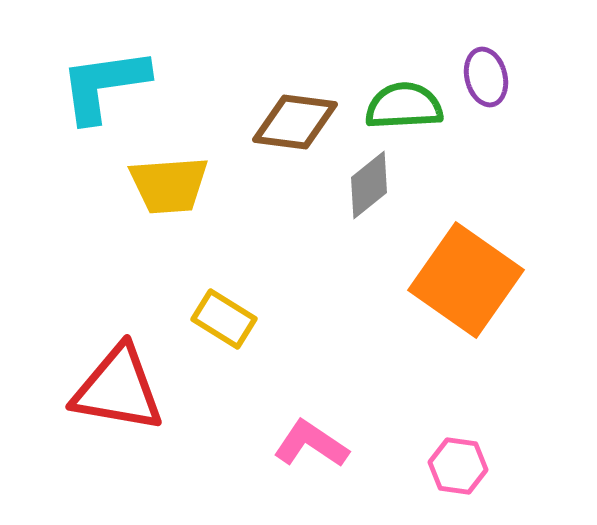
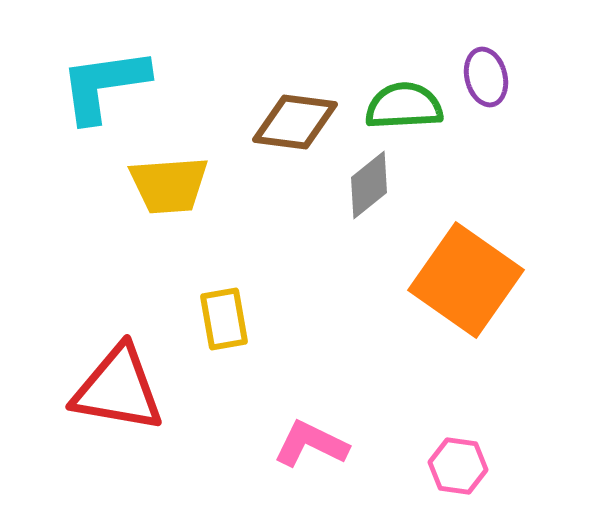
yellow rectangle: rotated 48 degrees clockwise
pink L-shape: rotated 8 degrees counterclockwise
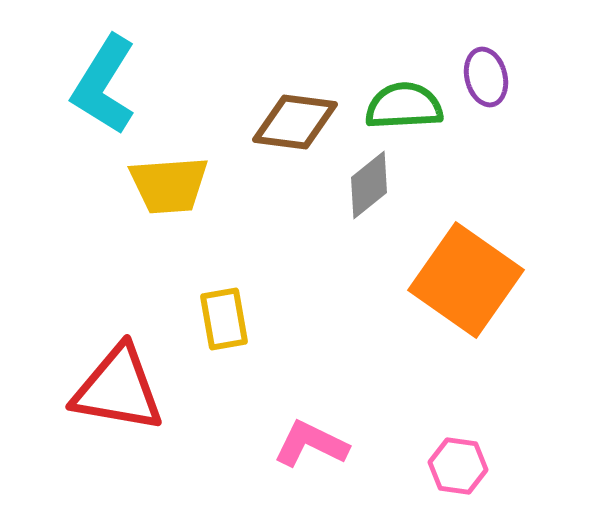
cyan L-shape: rotated 50 degrees counterclockwise
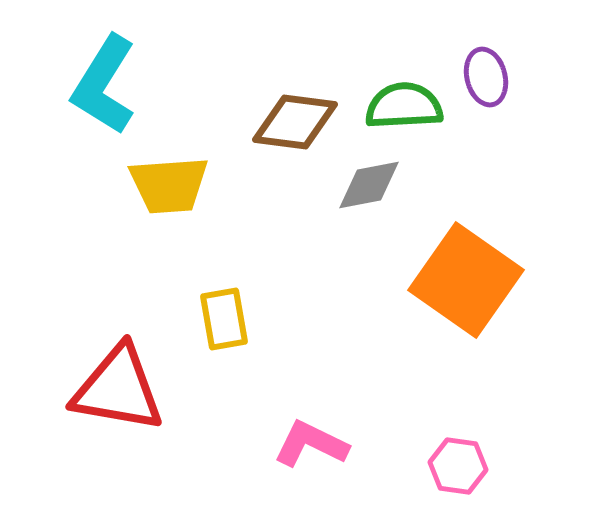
gray diamond: rotated 28 degrees clockwise
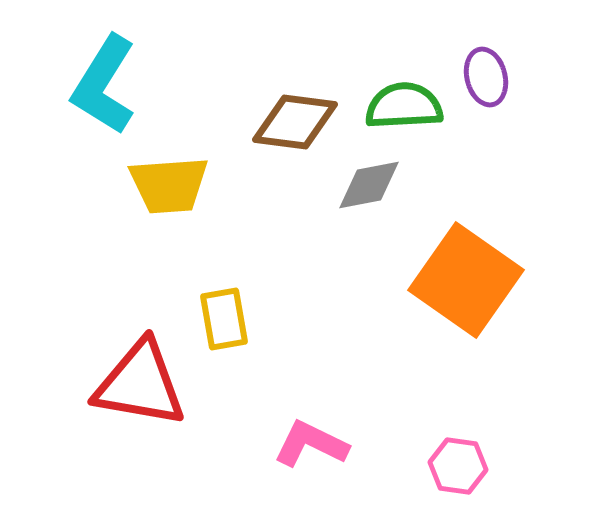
red triangle: moved 22 px right, 5 px up
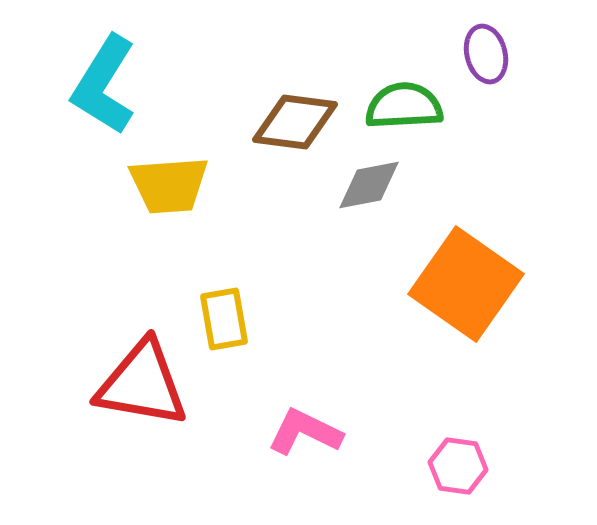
purple ellipse: moved 23 px up
orange square: moved 4 px down
red triangle: moved 2 px right
pink L-shape: moved 6 px left, 12 px up
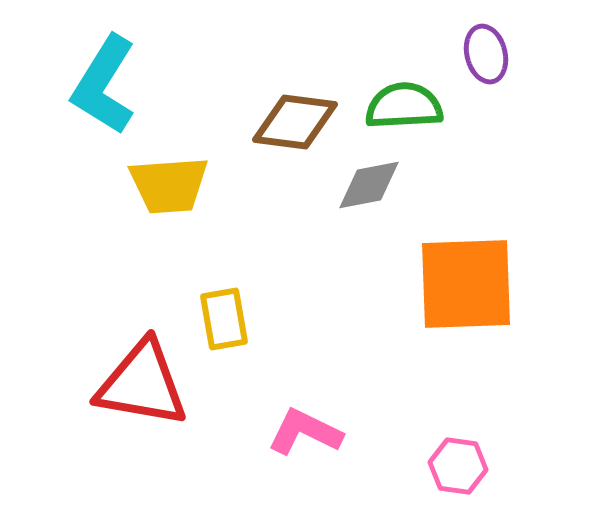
orange square: rotated 37 degrees counterclockwise
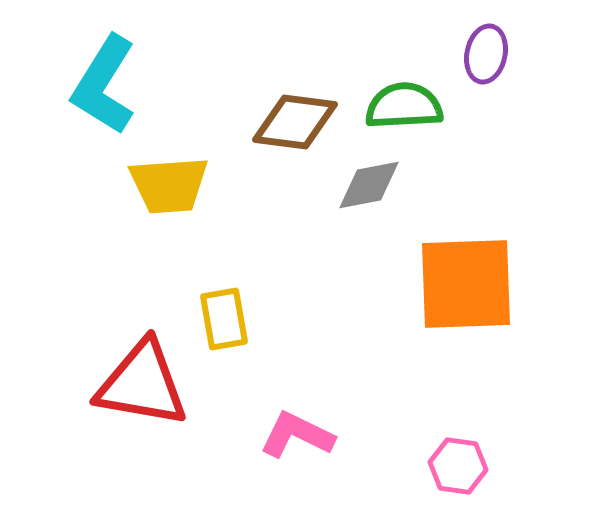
purple ellipse: rotated 26 degrees clockwise
pink L-shape: moved 8 px left, 3 px down
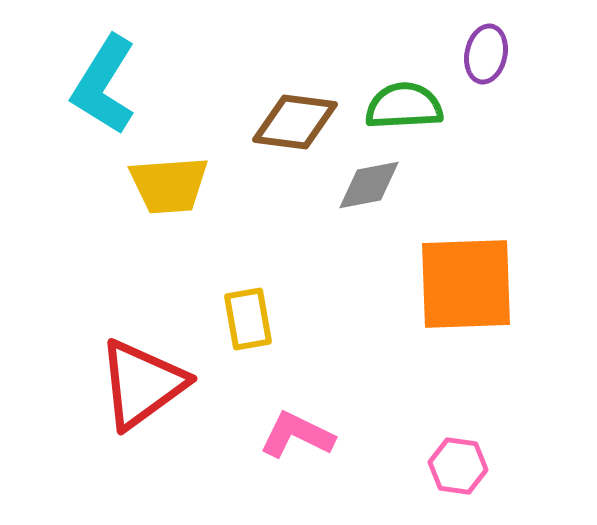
yellow rectangle: moved 24 px right
red triangle: rotated 46 degrees counterclockwise
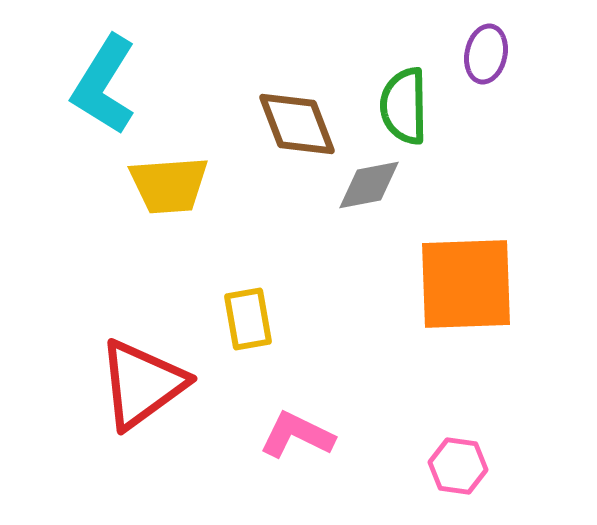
green semicircle: rotated 88 degrees counterclockwise
brown diamond: moved 2 px right, 2 px down; rotated 62 degrees clockwise
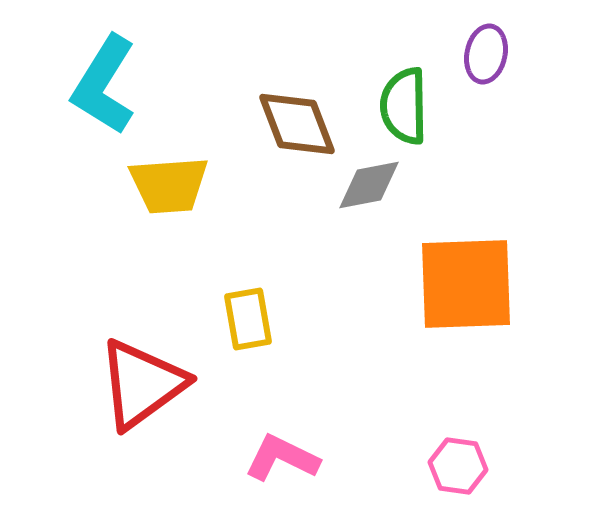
pink L-shape: moved 15 px left, 23 px down
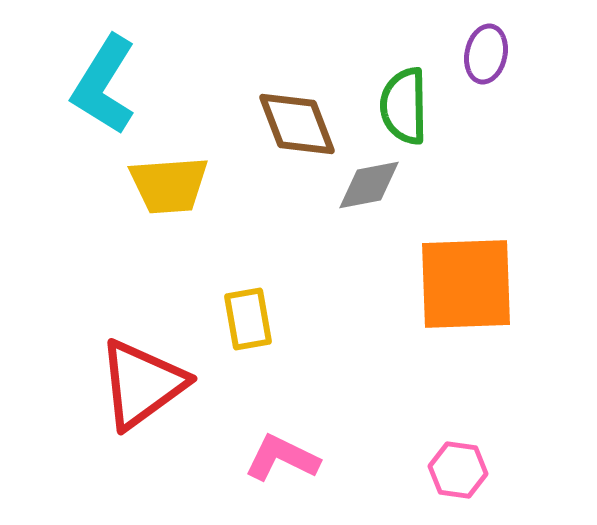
pink hexagon: moved 4 px down
